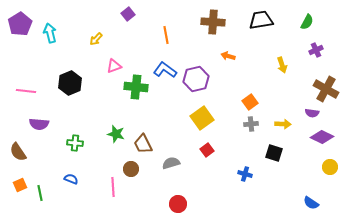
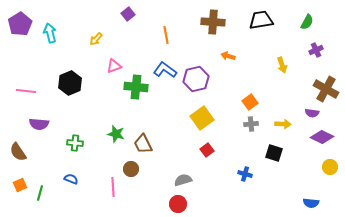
gray semicircle at (171, 163): moved 12 px right, 17 px down
green line at (40, 193): rotated 28 degrees clockwise
blue semicircle at (311, 203): rotated 28 degrees counterclockwise
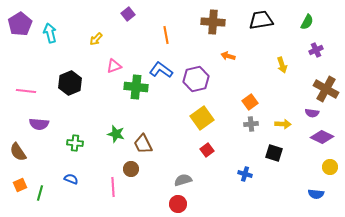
blue L-shape at (165, 70): moved 4 px left
blue semicircle at (311, 203): moved 5 px right, 9 px up
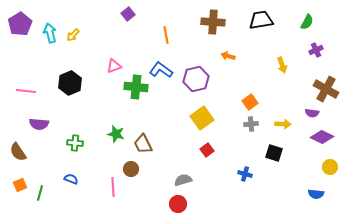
yellow arrow at (96, 39): moved 23 px left, 4 px up
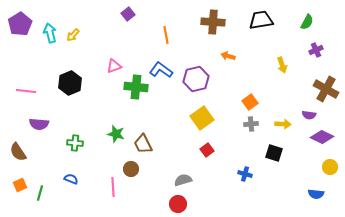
purple semicircle at (312, 113): moved 3 px left, 2 px down
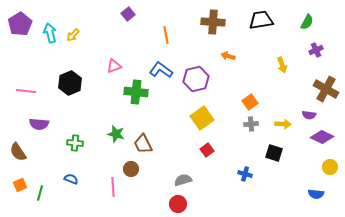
green cross at (136, 87): moved 5 px down
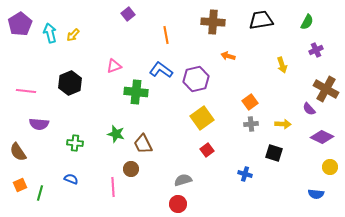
purple semicircle at (309, 115): moved 6 px up; rotated 40 degrees clockwise
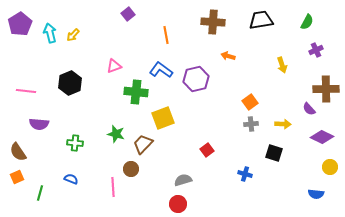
brown cross at (326, 89): rotated 30 degrees counterclockwise
yellow square at (202, 118): moved 39 px left; rotated 15 degrees clockwise
brown trapezoid at (143, 144): rotated 70 degrees clockwise
orange square at (20, 185): moved 3 px left, 8 px up
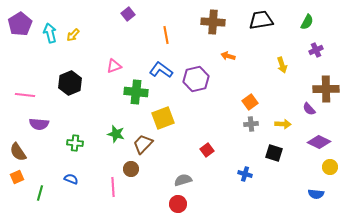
pink line at (26, 91): moved 1 px left, 4 px down
purple diamond at (322, 137): moved 3 px left, 5 px down
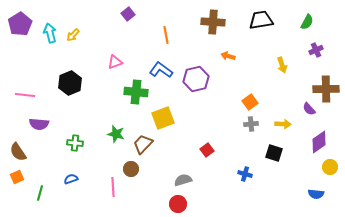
pink triangle at (114, 66): moved 1 px right, 4 px up
purple diamond at (319, 142): rotated 60 degrees counterclockwise
blue semicircle at (71, 179): rotated 40 degrees counterclockwise
